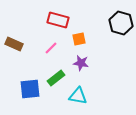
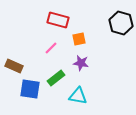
brown rectangle: moved 22 px down
blue square: rotated 15 degrees clockwise
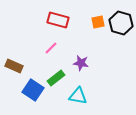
orange square: moved 19 px right, 17 px up
blue square: moved 3 px right, 1 px down; rotated 25 degrees clockwise
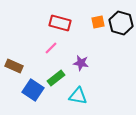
red rectangle: moved 2 px right, 3 px down
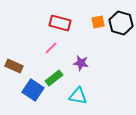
green rectangle: moved 2 px left
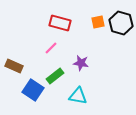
green rectangle: moved 1 px right, 2 px up
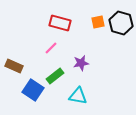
purple star: rotated 21 degrees counterclockwise
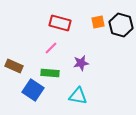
black hexagon: moved 2 px down
green rectangle: moved 5 px left, 3 px up; rotated 42 degrees clockwise
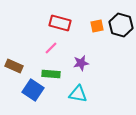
orange square: moved 1 px left, 4 px down
green rectangle: moved 1 px right, 1 px down
cyan triangle: moved 2 px up
